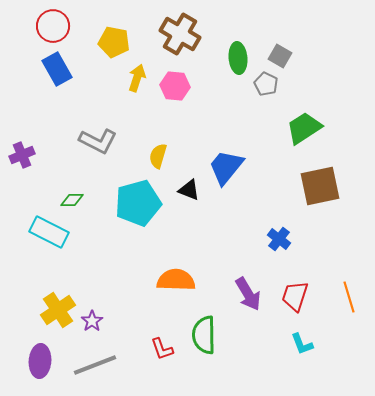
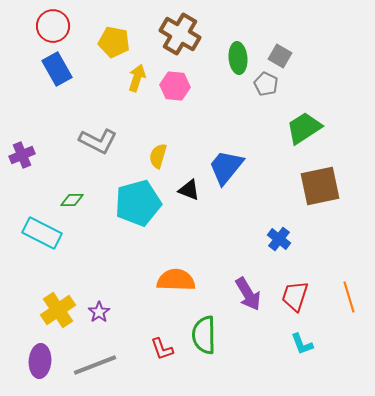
cyan rectangle: moved 7 px left, 1 px down
purple star: moved 7 px right, 9 px up
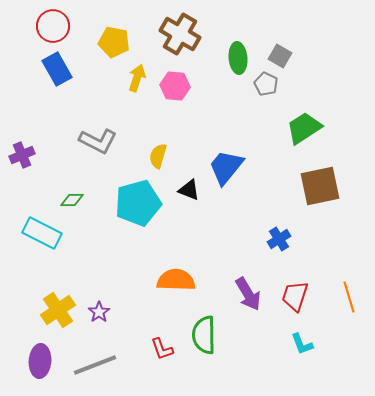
blue cross: rotated 20 degrees clockwise
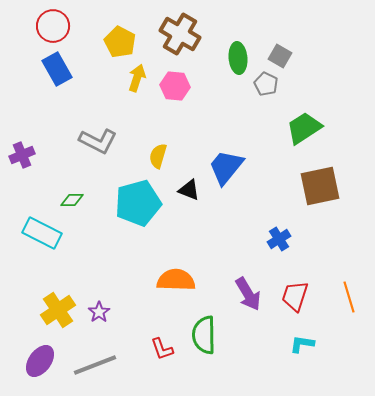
yellow pentagon: moved 6 px right; rotated 16 degrees clockwise
cyan L-shape: rotated 120 degrees clockwise
purple ellipse: rotated 32 degrees clockwise
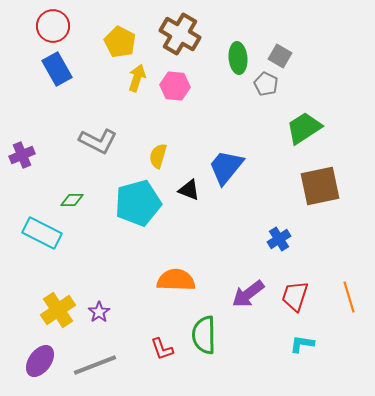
purple arrow: rotated 84 degrees clockwise
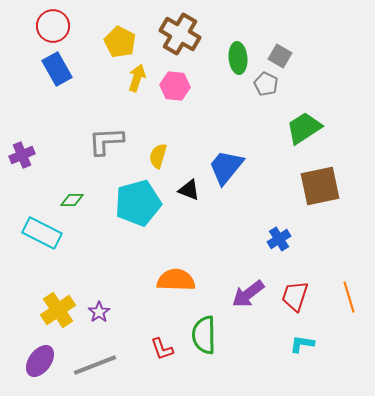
gray L-shape: moved 8 px right; rotated 150 degrees clockwise
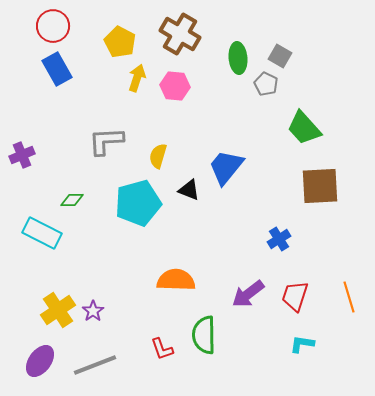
green trapezoid: rotated 99 degrees counterclockwise
brown square: rotated 9 degrees clockwise
purple star: moved 6 px left, 1 px up
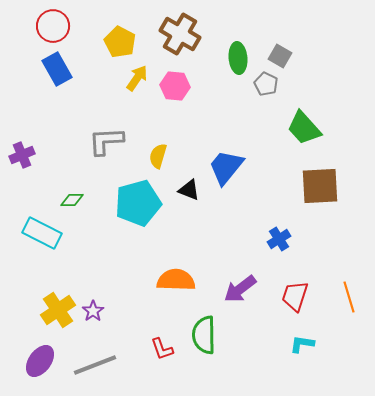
yellow arrow: rotated 16 degrees clockwise
purple arrow: moved 8 px left, 5 px up
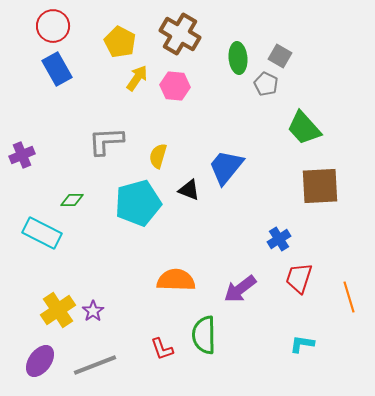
red trapezoid: moved 4 px right, 18 px up
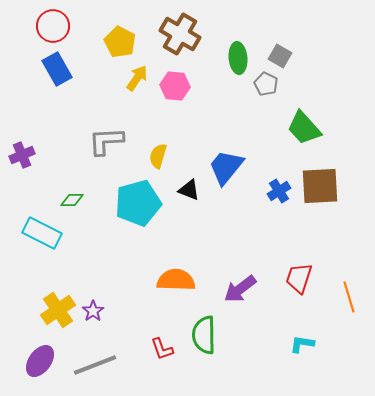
blue cross: moved 48 px up
